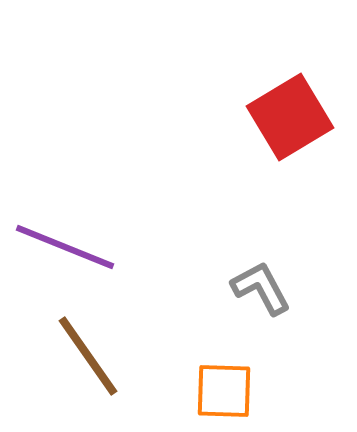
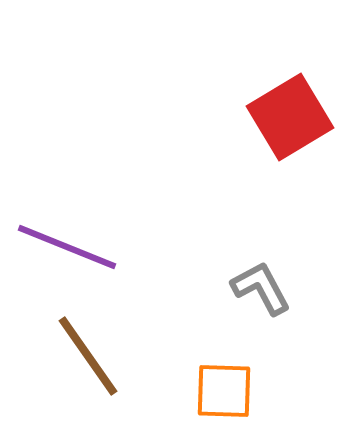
purple line: moved 2 px right
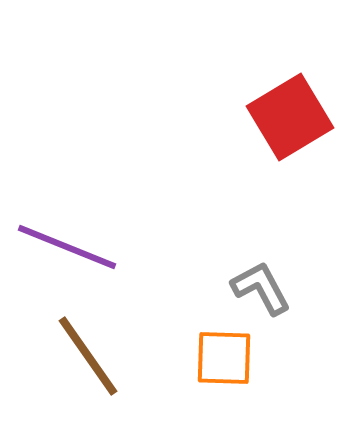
orange square: moved 33 px up
